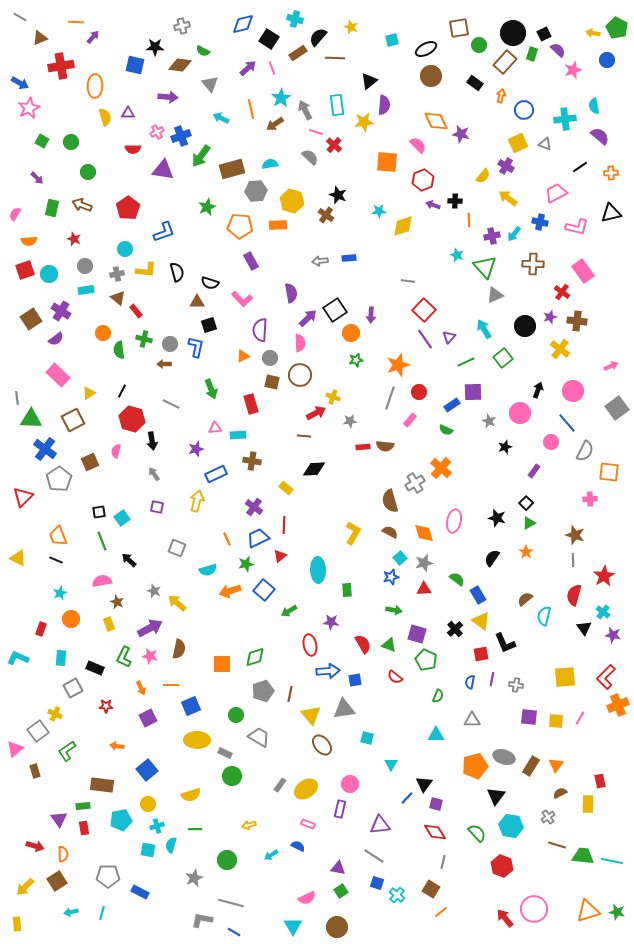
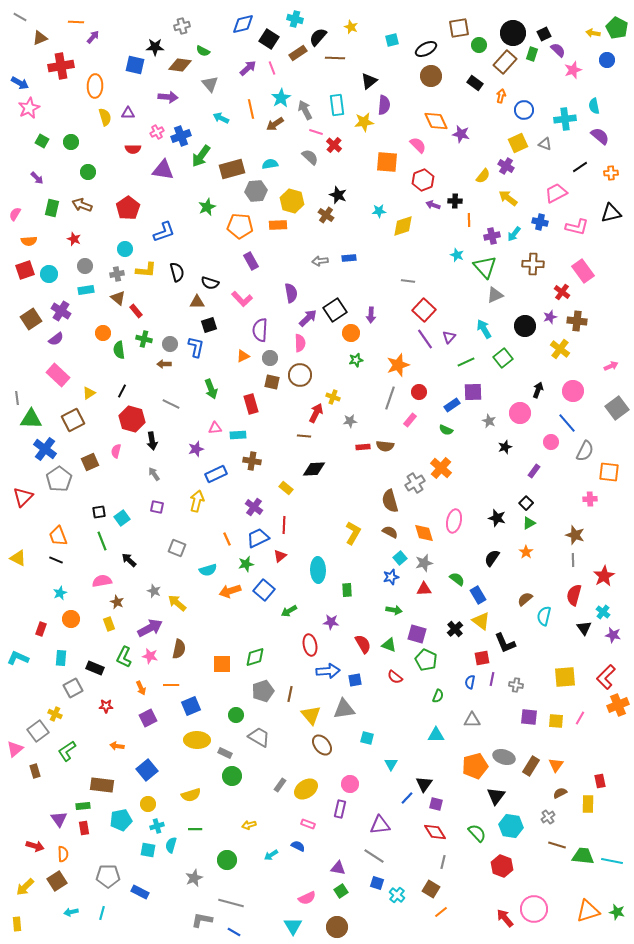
red arrow at (316, 413): rotated 36 degrees counterclockwise
red square at (481, 654): moved 1 px right, 4 px down
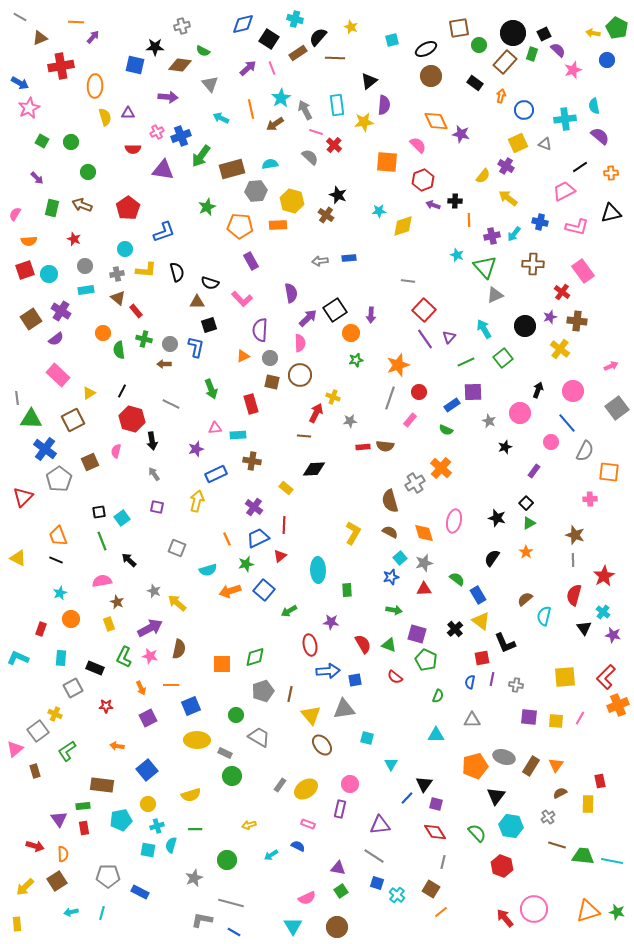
pink trapezoid at (556, 193): moved 8 px right, 2 px up
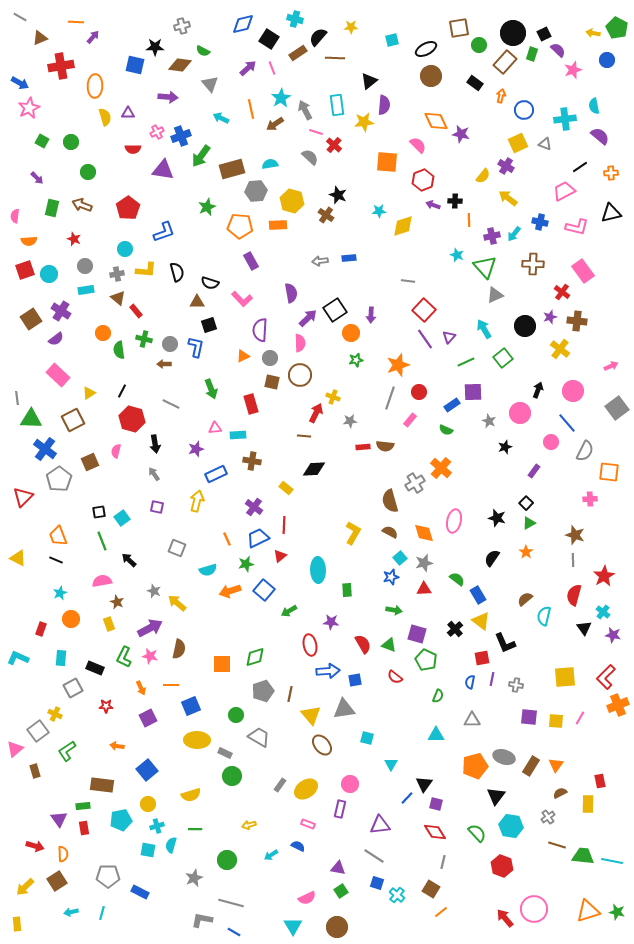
yellow star at (351, 27): rotated 24 degrees counterclockwise
pink semicircle at (15, 214): moved 2 px down; rotated 24 degrees counterclockwise
black arrow at (152, 441): moved 3 px right, 3 px down
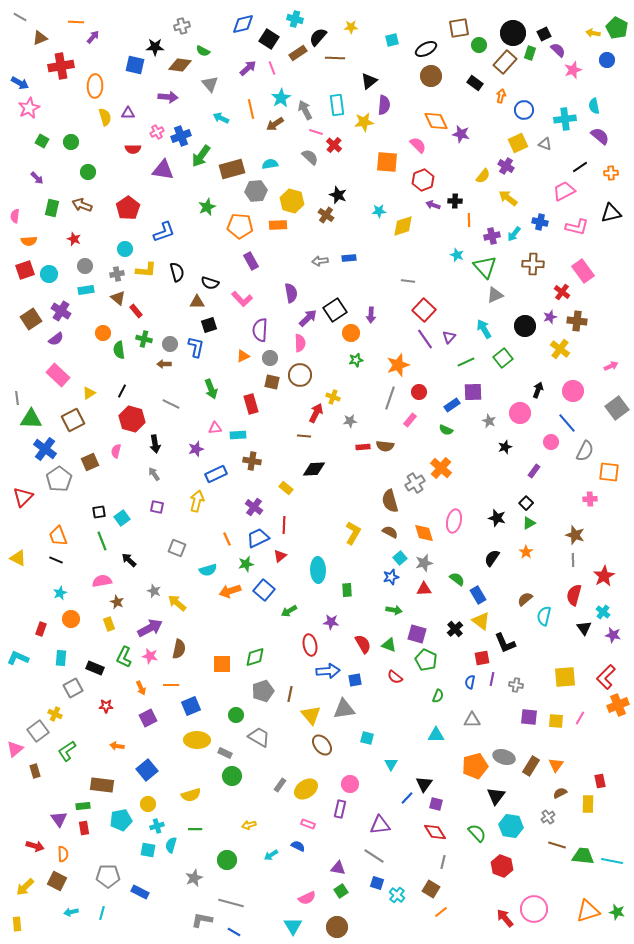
green rectangle at (532, 54): moved 2 px left, 1 px up
brown square at (57, 881): rotated 30 degrees counterclockwise
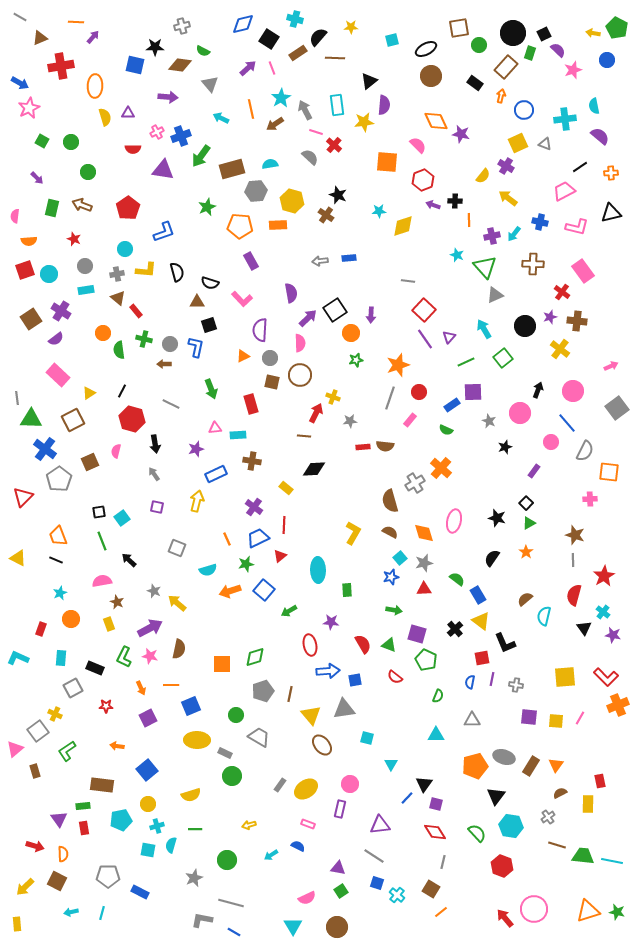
brown rectangle at (505, 62): moved 1 px right, 5 px down
red L-shape at (606, 677): rotated 90 degrees counterclockwise
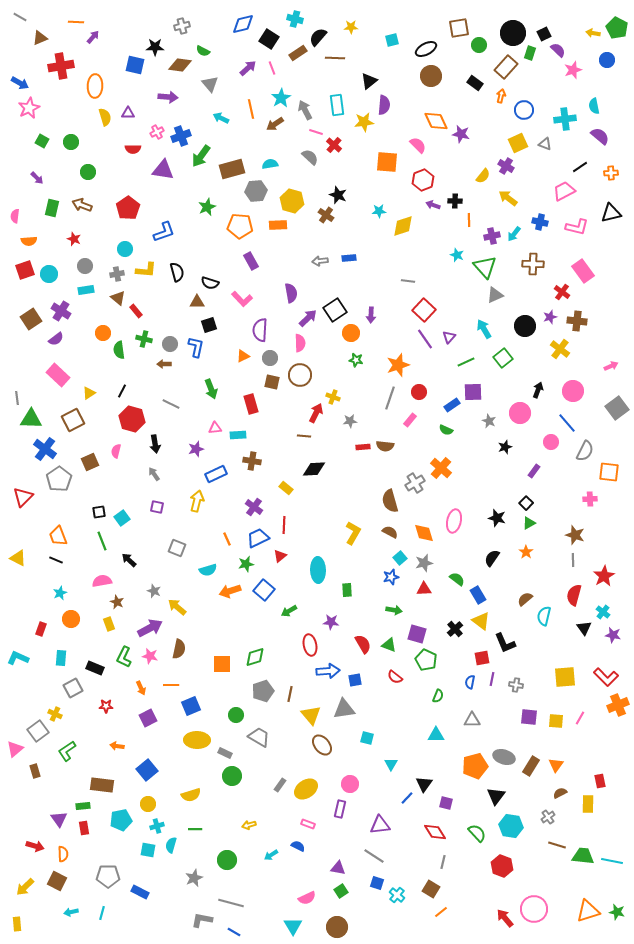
green star at (356, 360): rotated 24 degrees clockwise
yellow arrow at (177, 603): moved 4 px down
purple square at (436, 804): moved 10 px right, 1 px up
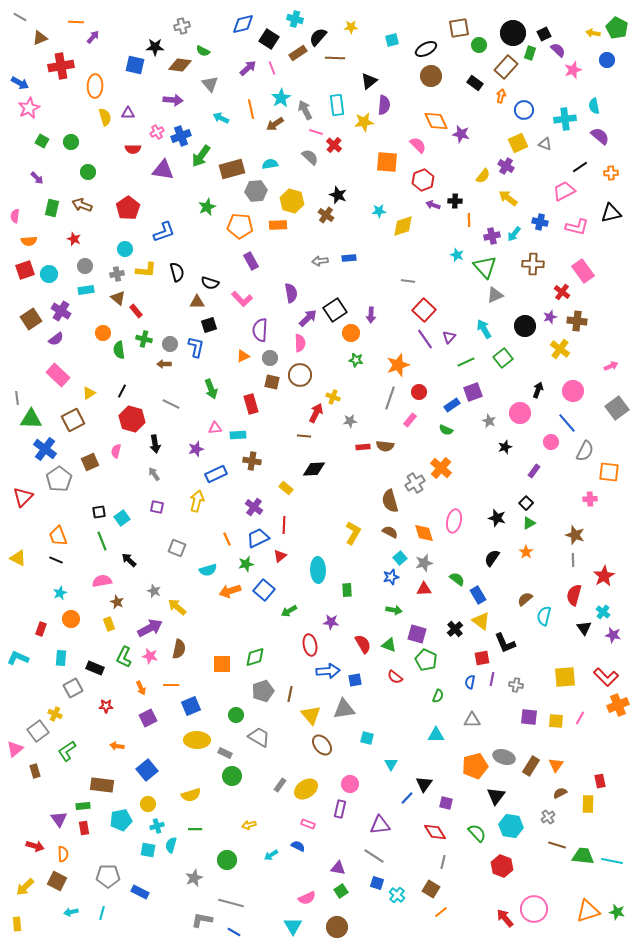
purple arrow at (168, 97): moved 5 px right, 3 px down
purple square at (473, 392): rotated 18 degrees counterclockwise
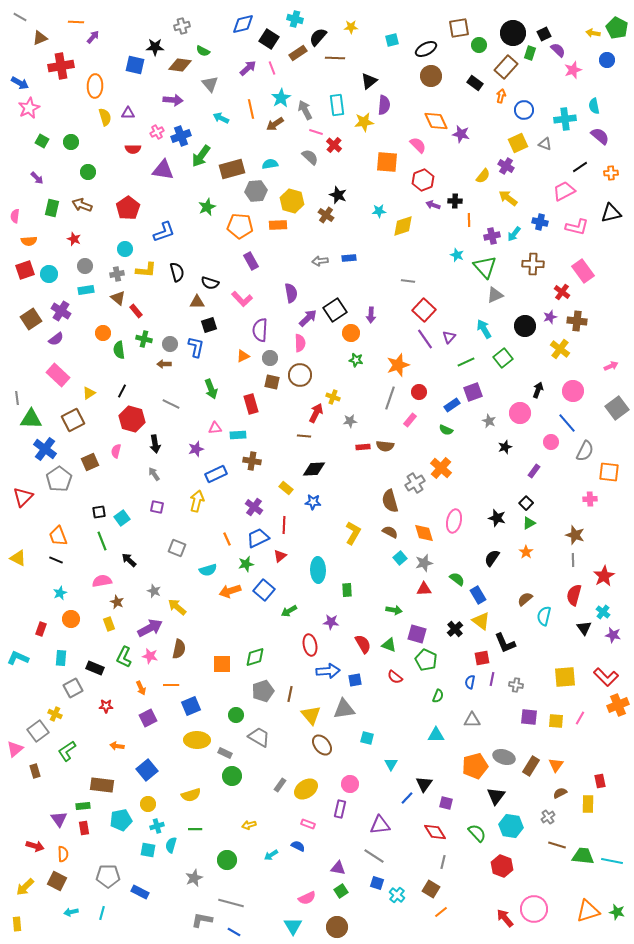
blue star at (391, 577): moved 78 px left, 75 px up; rotated 21 degrees clockwise
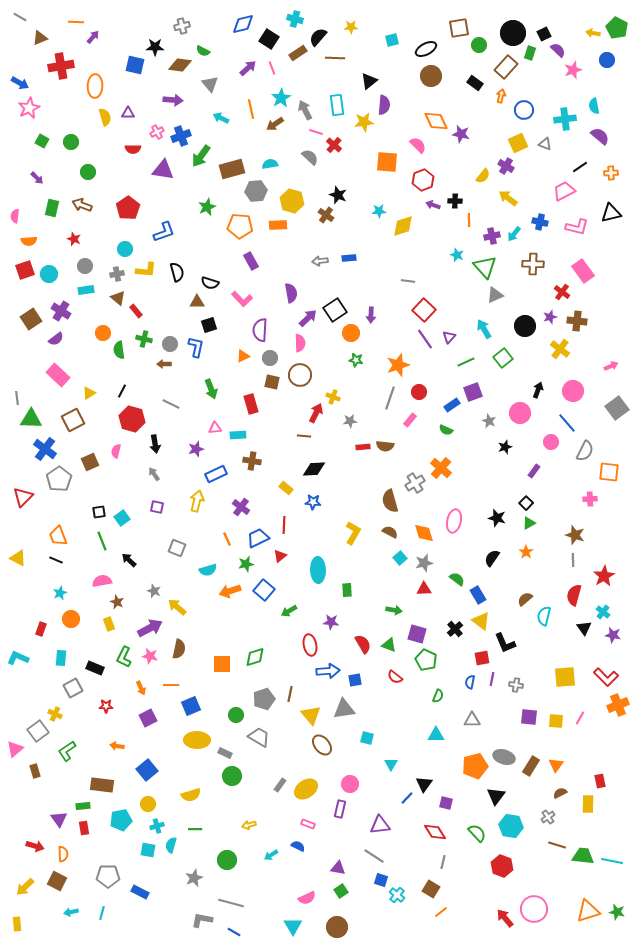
purple cross at (254, 507): moved 13 px left
gray pentagon at (263, 691): moved 1 px right, 8 px down
blue square at (377, 883): moved 4 px right, 3 px up
